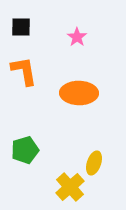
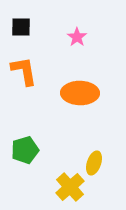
orange ellipse: moved 1 px right
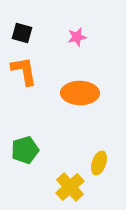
black square: moved 1 px right, 6 px down; rotated 15 degrees clockwise
pink star: rotated 24 degrees clockwise
yellow ellipse: moved 5 px right
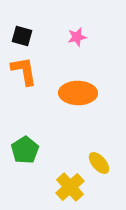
black square: moved 3 px down
orange ellipse: moved 2 px left
green pentagon: rotated 16 degrees counterclockwise
yellow ellipse: rotated 60 degrees counterclockwise
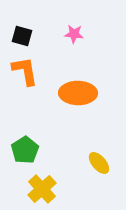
pink star: moved 3 px left, 3 px up; rotated 18 degrees clockwise
orange L-shape: moved 1 px right
yellow cross: moved 28 px left, 2 px down
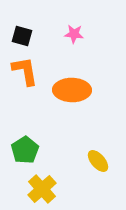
orange ellipse: moved 6 px left, 3 px up
yellow ellipse: moved 1 px left, 2 px up
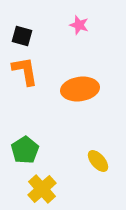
pink star: moved 5 px right, 9 px up; rotated 12 degrees clockwise
orange ellipse: moved 8 px right, 1 px up; rotated 9 degrees counterclockwise
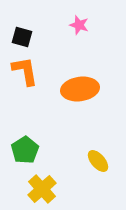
black square: moved 1 px down
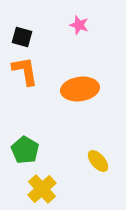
green pentagon: rotated 8 degrees counterclockwise
